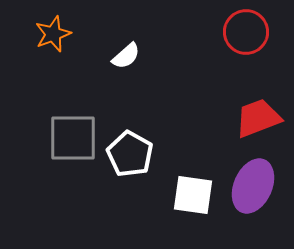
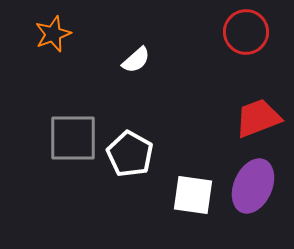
white semicircle: moved 10 px right, 4 px down
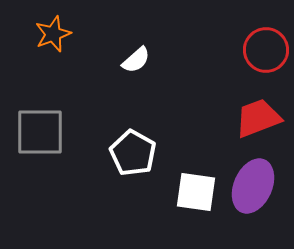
red circle: moved 20 px right, 18 px down
gray square: moved 33 px left, 6 px up
white pentagon: moved 3 px right, 1 px up
white square: moved 3 px right, 3 px up
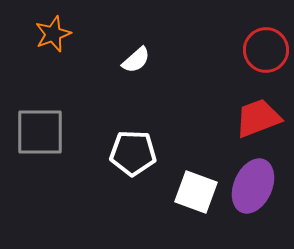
white pentagon: rotated 27 degrees counterclockwise
white square: rotated 12 degrees clockwise
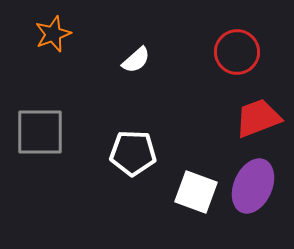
red circle: moved 29 px left, 2 px down
